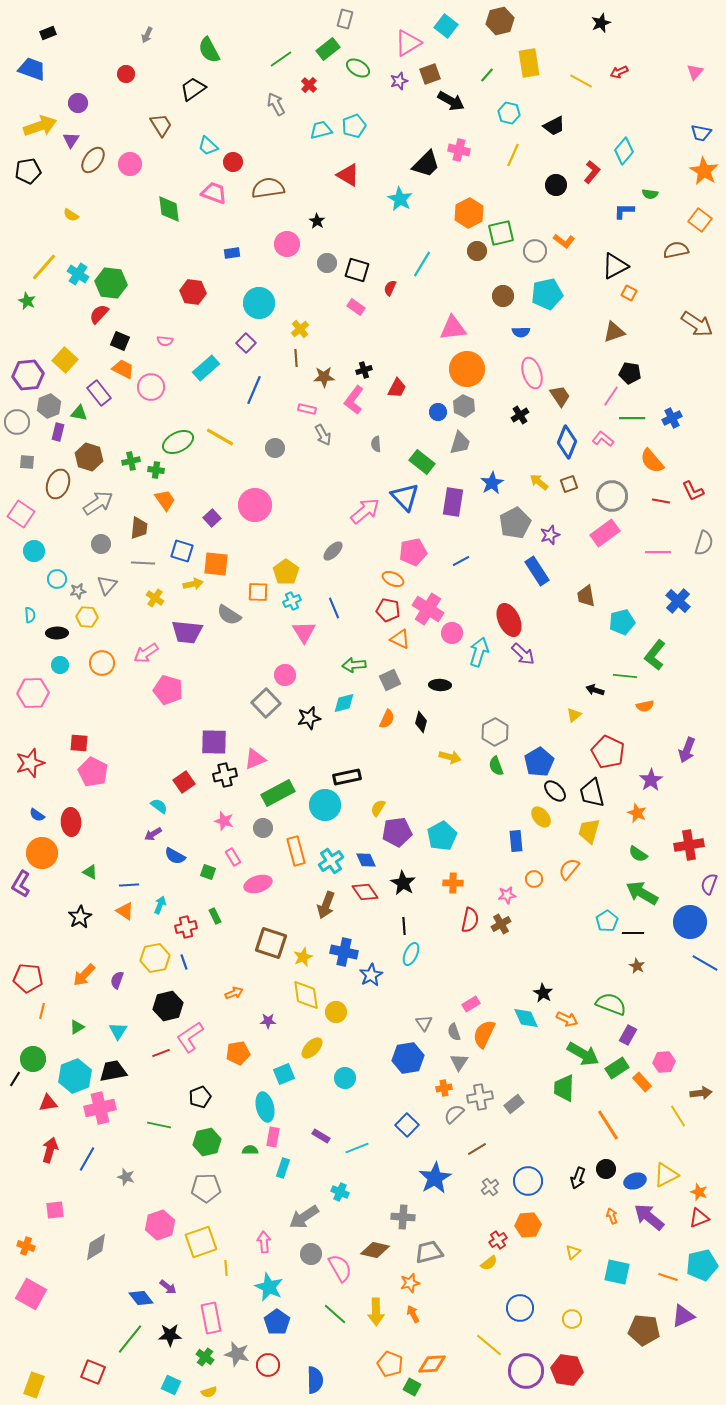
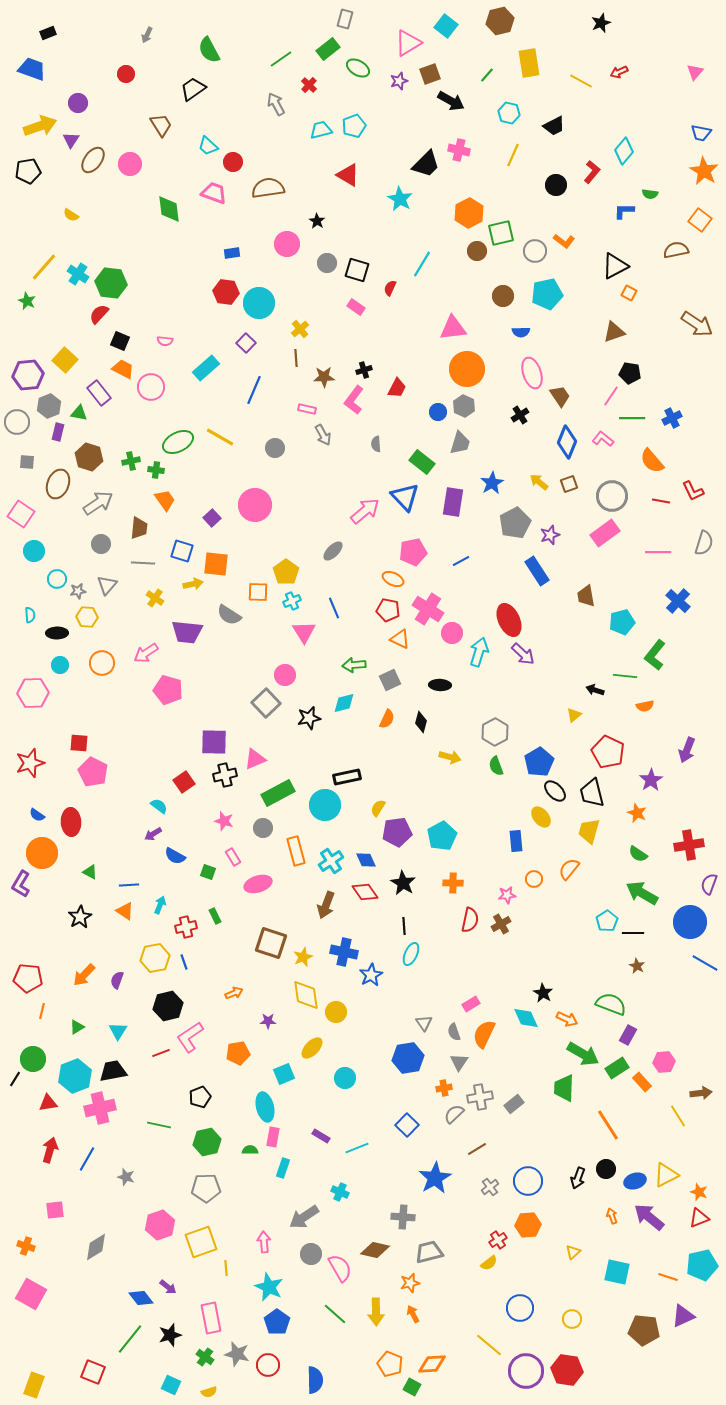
red hexagon at (193, 292): moved 33 px right
black star at (170, 1335): rotated 15 degrees counterclockwise
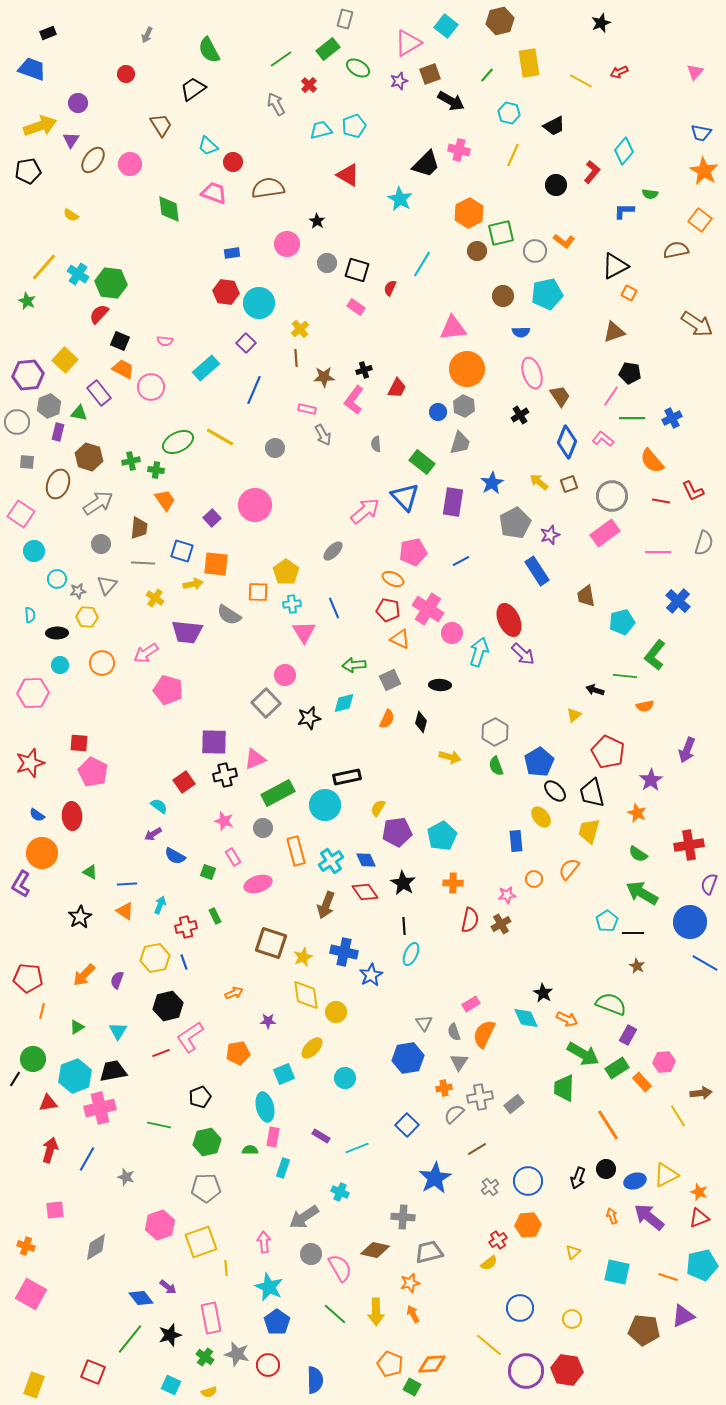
cyan cross at (292, 601): moved 3 px down; rotated 18 degrees clockwise
red ellipse at (71, 822): moved 1 px right, 6 px up
blue line at (129, 885): moved 2 px left, 1 px up
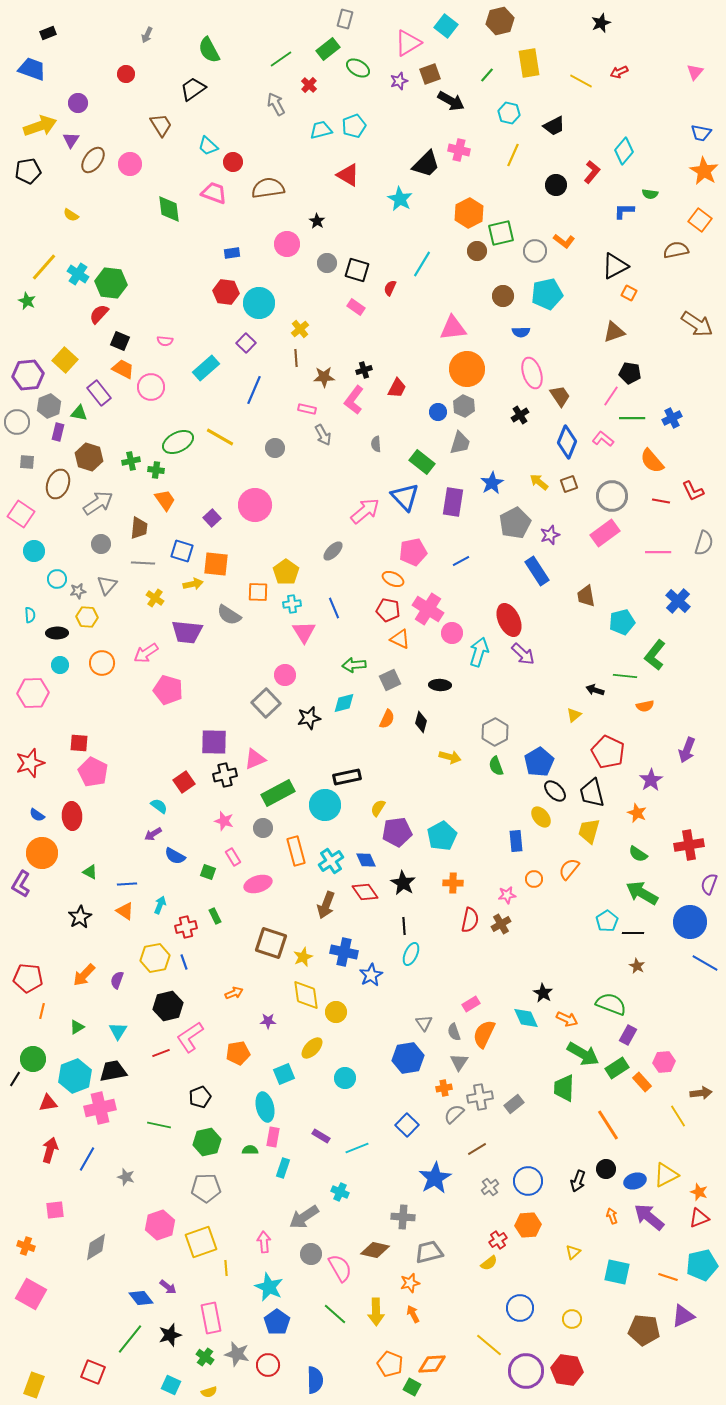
black arrow at (578, 1178): moved 3 px down
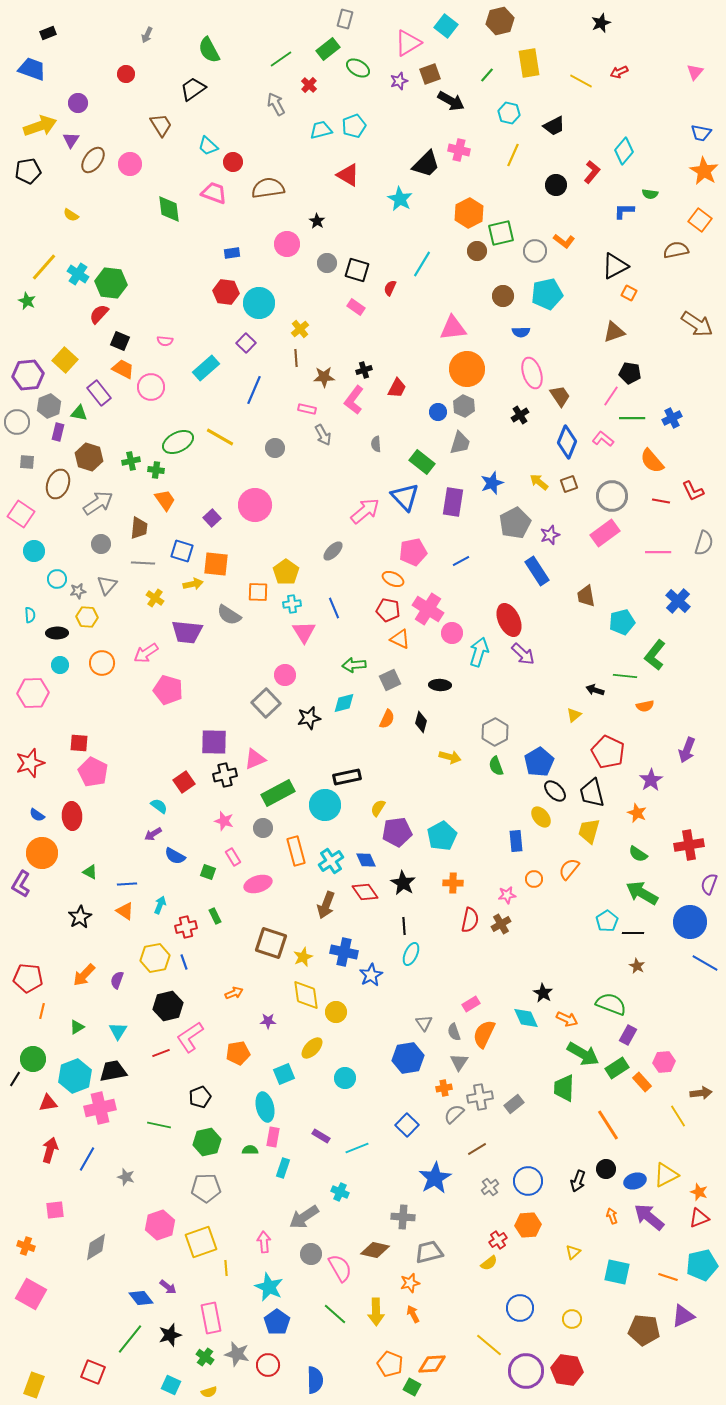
blue star at (492, 483): rotated 10 degrees clockwise
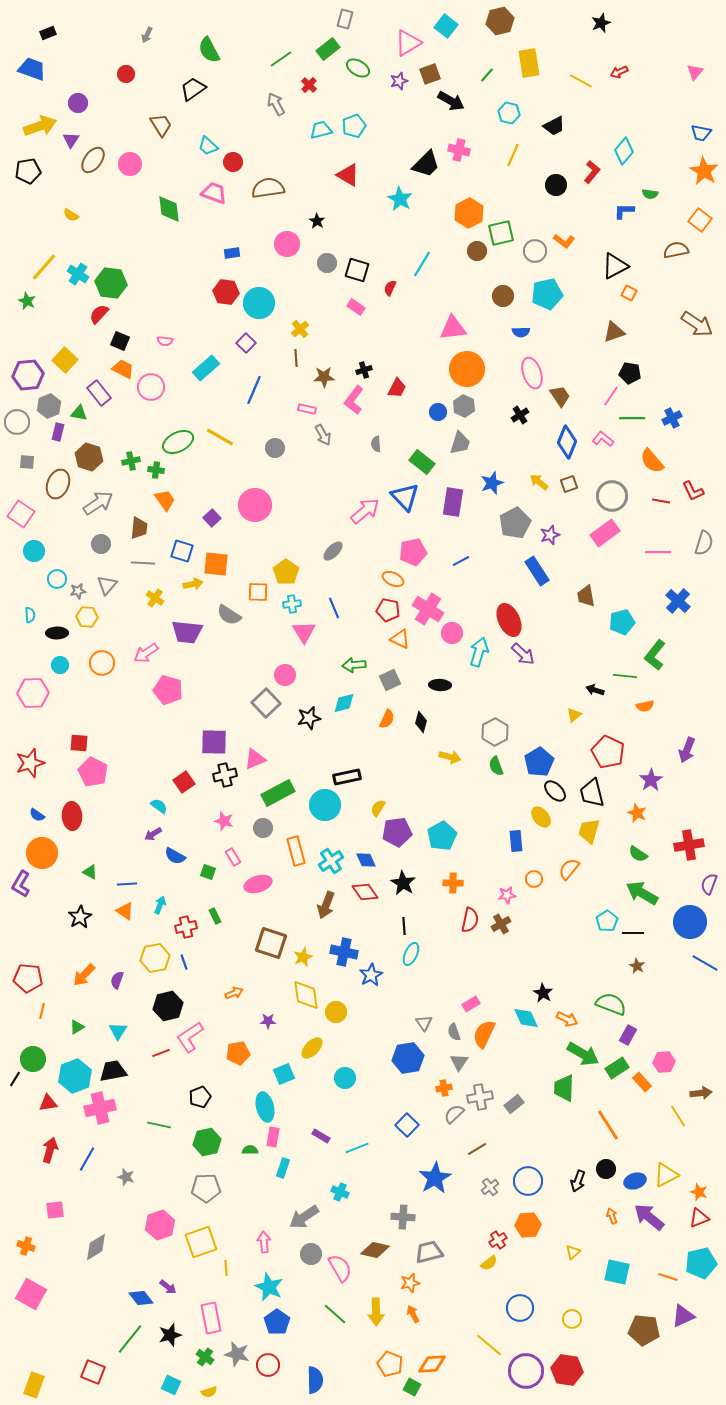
cyan pentagon at (702, 1265): moved 1 px left, 2 px up
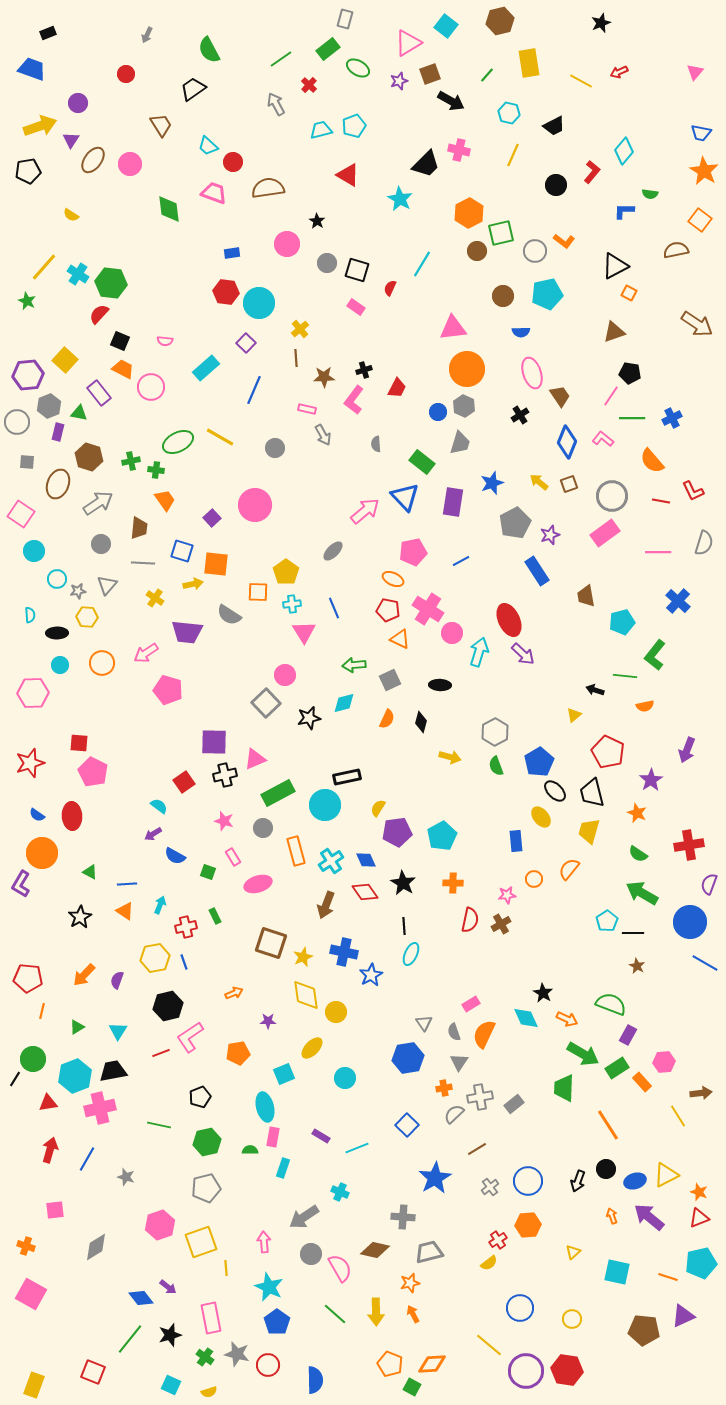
gray pentagon at (206, 1188): rotated 12 degrees counterclockwise
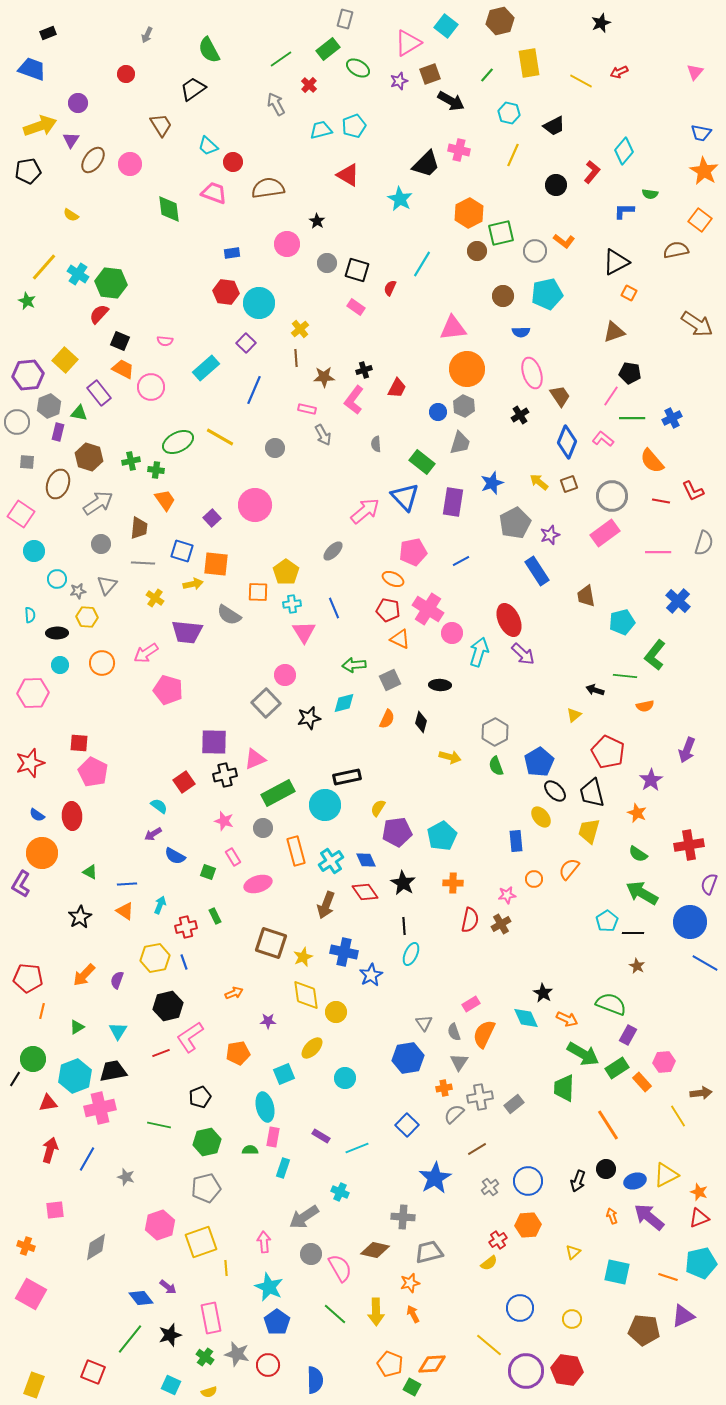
black triangle at (615, 266): moved 1 px right, 4 px up
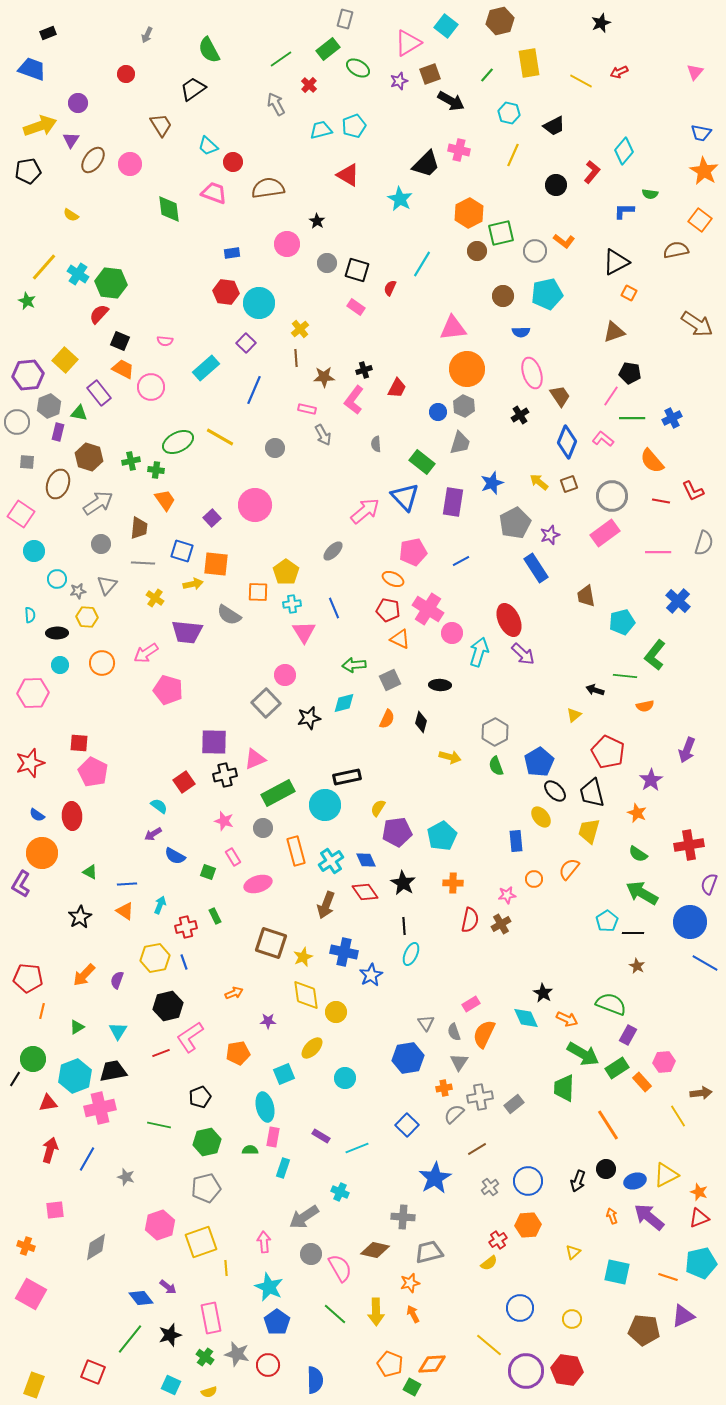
blue rectangle at (537, 571): moved 1 px left, 3 px up
gray triangle at (424, 1023): moved 2 px right
